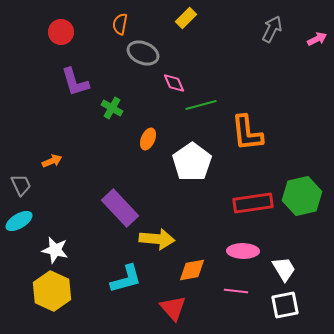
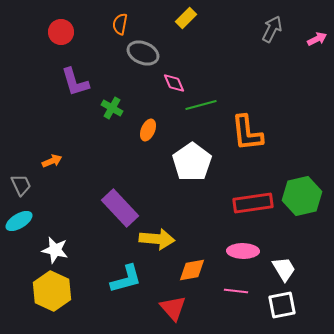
orange ellipse: moved 9 px up
white square: moved 3 px left
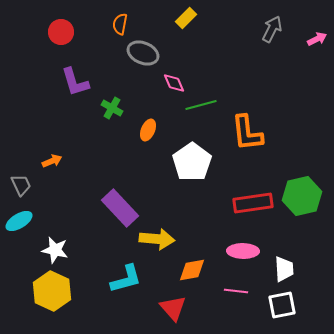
white trapezoid: rotated 28 degrees clockwise
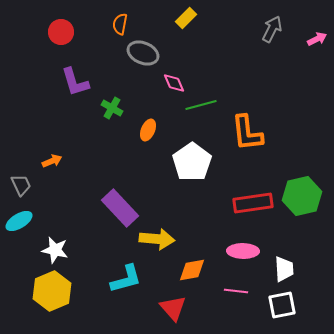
yellow hexagon: rotated 12 degrees clockwise
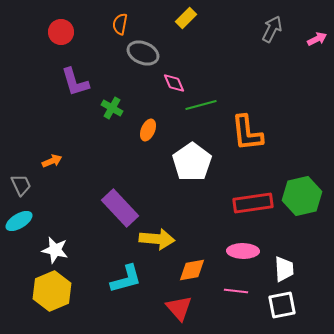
red triangle: moved 6 px right
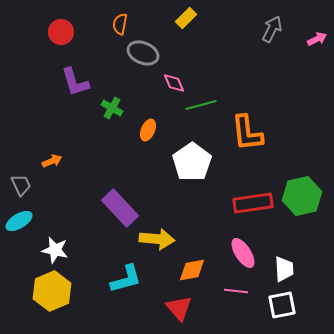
pink ellipse: moved 2 px down; rotated 56 degrees clockwise
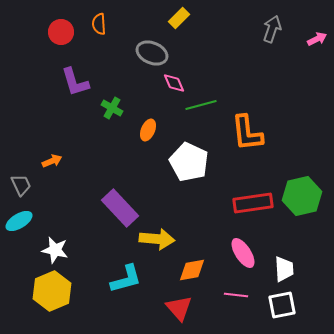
yellow rectangle: moved 7 px left
orange semicircle: moved 21 px left; rotated 15 degrees counterclockwise
gray arrow: rotated 8 degrees counterclockwise
gray ellipse: moved 9 px right
white pentagon: moved 3 px left; rotated 12 degrees counterclockwise
pink line: moved 4 px down
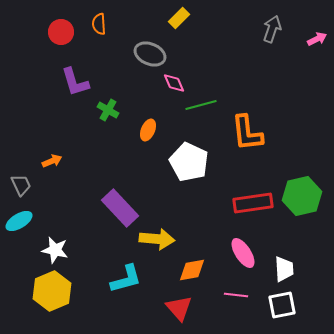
gray ellipse: moved 2 px left, 1 px down
green cross: moved 4 px left, 2 px down
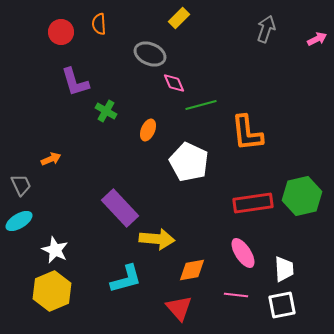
gray arrow: moved 6 px left
green cross: moved 2 px left, 1 px down
orange arrow: moved 1 px left, 2 px up
white star: rotated 12 degrees clockwise
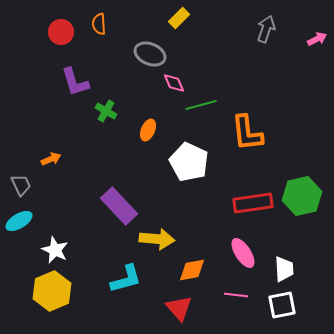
purple rectangle: moved 1 px left, 2 px up
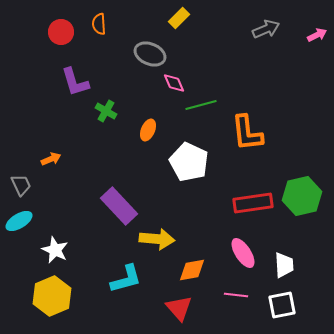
gray arrow: rotated 48 degrees clockwise
pink arrow: moved 4 px up
white trapezoid: moved 4 px up
yellow hexagon: moved 5 px down
